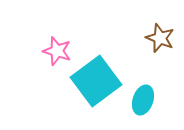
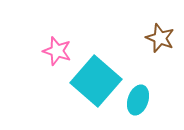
cyan square: rotated 12 degrees counterclockwise
cyan ellipse: moved 5 px left
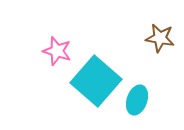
brown star: rotated 12 degrees counterclockwise
cyan ellipse: moved 1 px left
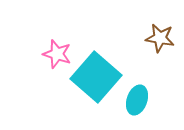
pink star: moved 3 px down
cyan square: moved 4 px up
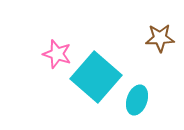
brown star: rotated 12 degrees counterclockwise
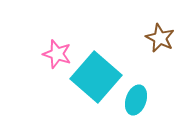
brown star: rotated 28 degrees clockwise
cyan ellipse: moved 1 px left
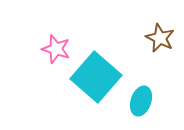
pink star: moved 1 px left, 5 px up
cyan ellipse: moved 5 px right, 1 px down
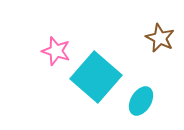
pink star: moved 2 px down
cyan ellipse: rotated 12 degrees clockwise
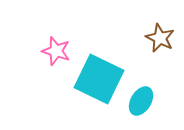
cyan square: moved 3 px right, 2 px down; rotated 15 degrees counterclockwise
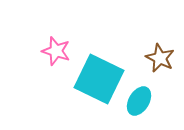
brown star: moved 20 px down
cyan ellipse: moved 2 px left
